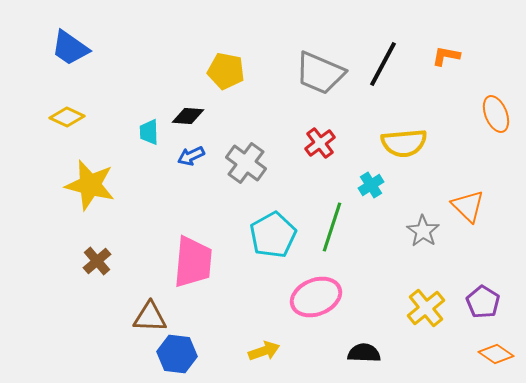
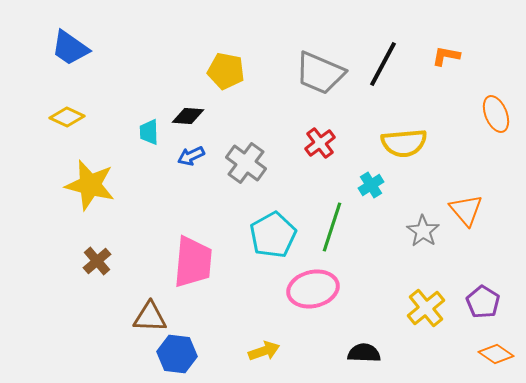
orange triangle: moved 2 px left, 4 px down; rotated 6 degrees clockwise
pink ellipse: moved 3 px left, 8 px up; rotated 9 degrees clockwise
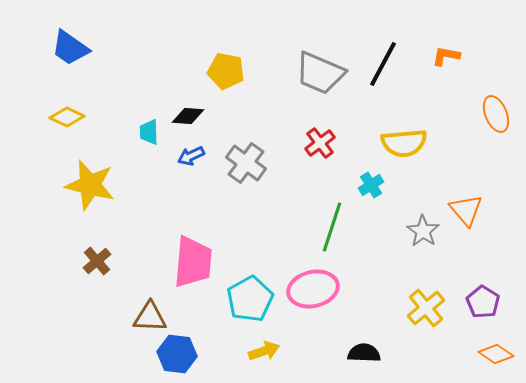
cyan pentagon: moved 23 px left, 64 px down
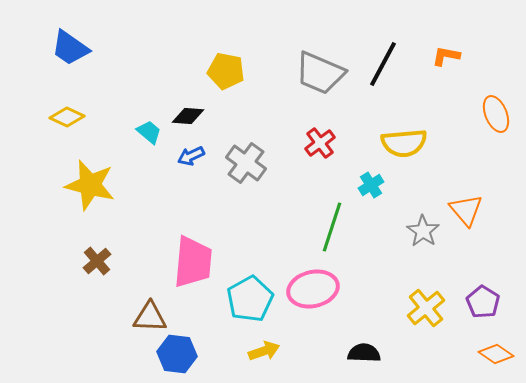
cyan trapezoid: rotated 132 degrees clockwise
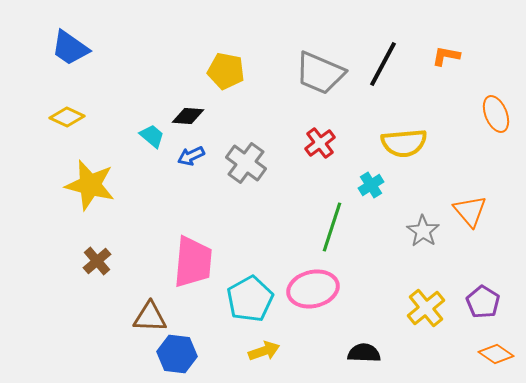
cyan trapezoid: moved 3 px right, 4 px down
orange triangle: moved 4 px right, 1 px down
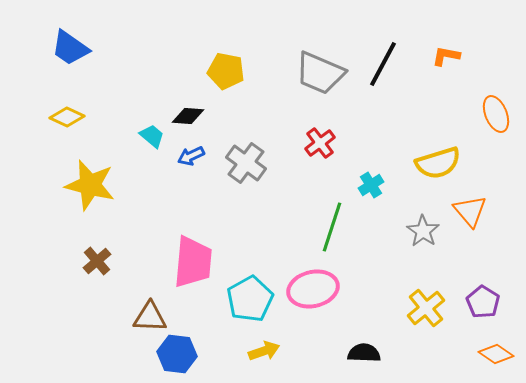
yellow semicircle: moved 34 px right, 20 px down; rotated 12 degrees counterclockwise
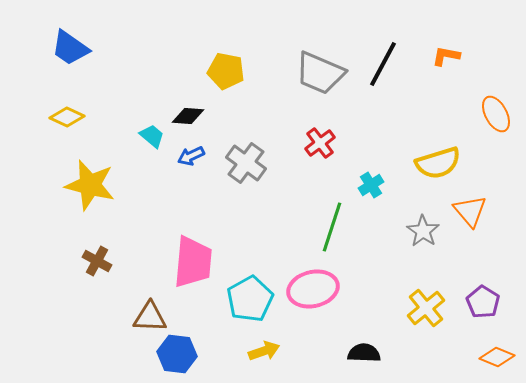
orange ellipse: rotated 6 degrees counterclockwise
brown cross: rotated 20 degrees counterclockwise
orange diamond: moved 1 px right, 3 px down; rotated 12 degrees counterclockwise
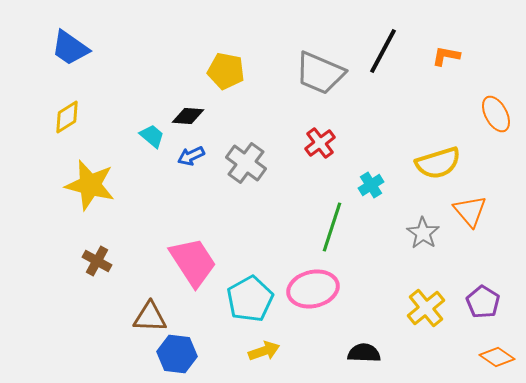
black line: moved 13 px up
yellow diamond: rotated 56 degrees counterclockwise
gray star: moved 2 px down
pink trapezoid: rotated 38 degrees counterclockwise
orange diamond: rotated 12 degrees clockwise
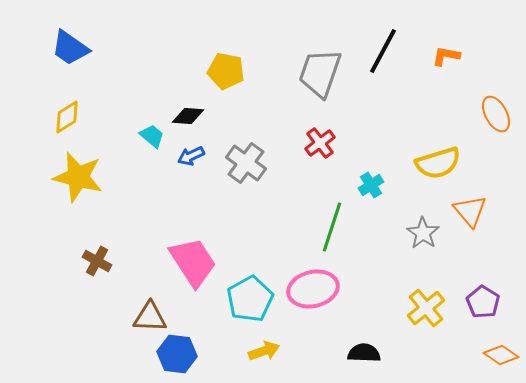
gray trapezoid: rotated 86 degrees clockwise
yellow star: moved 12 px left, 8 px up
orange diamond: moved 4 px right, 2 px up
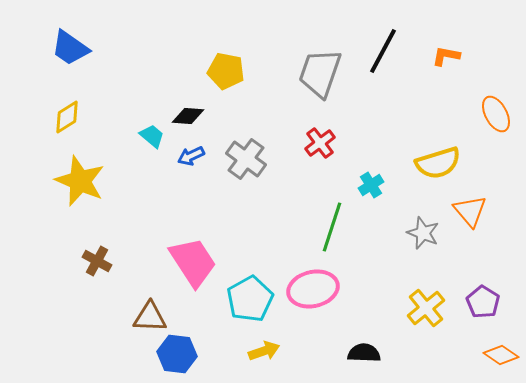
gray cross: moved 4 px up
yellow star: moved 2 px right, 4 px down; rotated 9 degrees clockwise
gray star: rotated 12 degrees counterclockwise
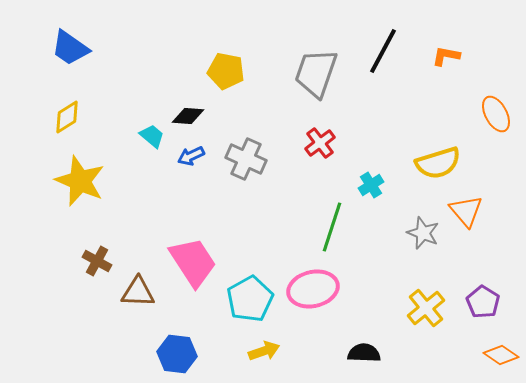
gray trapezoid: moved 4 px left
gray cross: rotated 12 degrees counterclockwise
orange triangle: moved 4 px left
brown triangle: moved 12 px left, 25 px up
